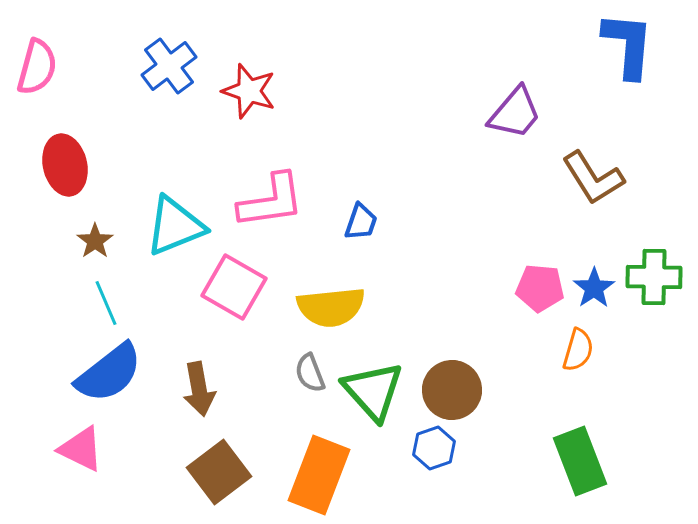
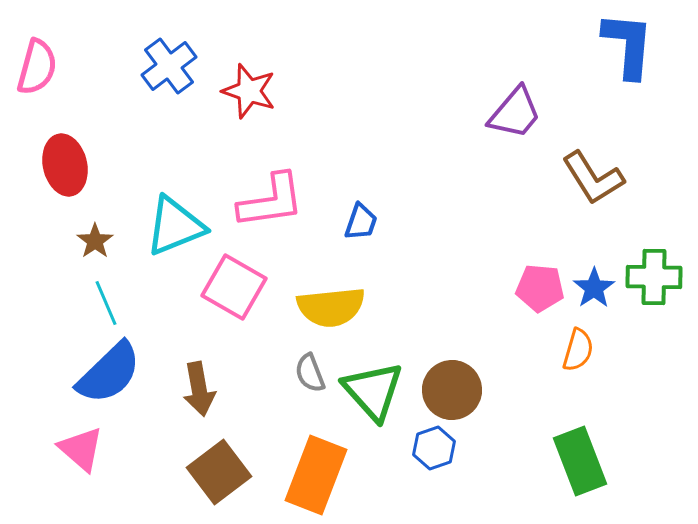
blue semicircle: rotated 6 degrees counterclockwise
pink triangle: rotated 15 degrees clockwise
orange rectangle: moved 3 px left
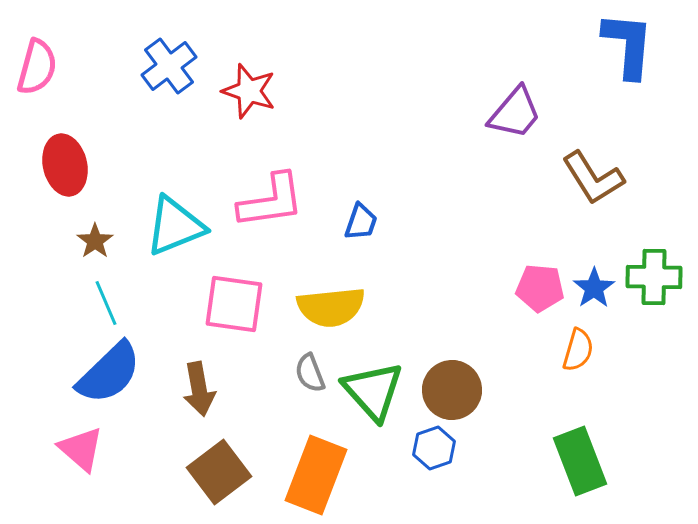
pink square: moved 17 px down; rotated 22 degrees counterclockwise
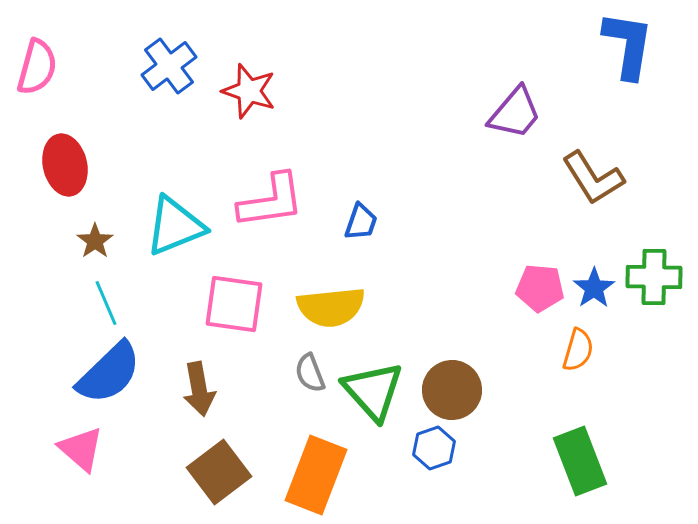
blue L-shape: rotated 4 degrees clockwise
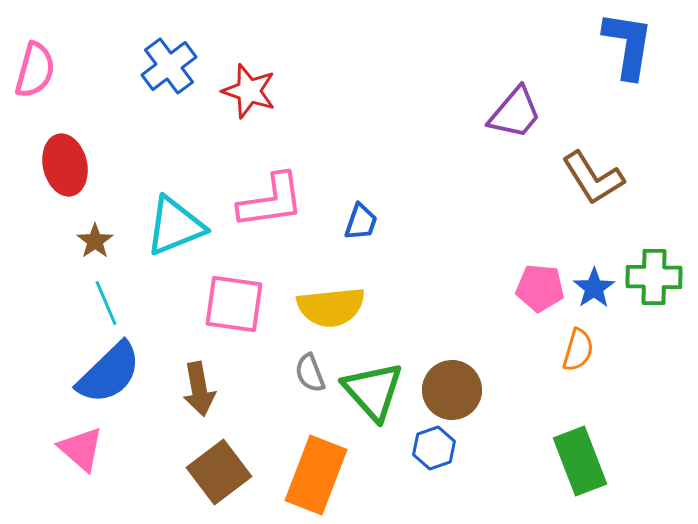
pink semicircle: moved 2 px left, 3 px down
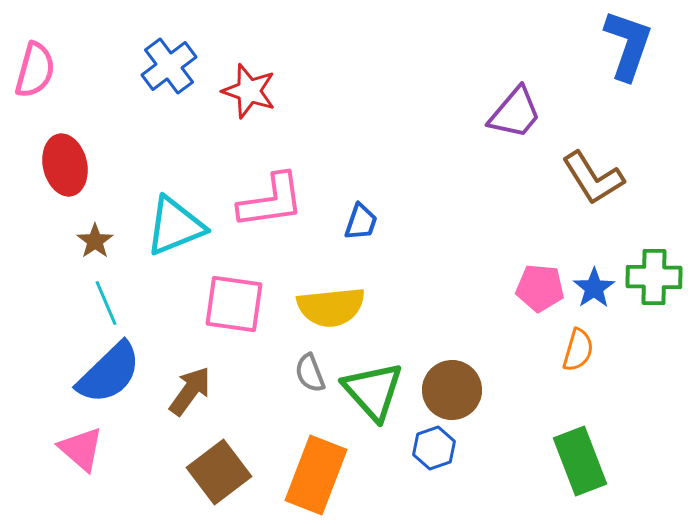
blue L-shape: rotated 10 degrees clockwise
brown arrow: moved 9 px left, 2 px down; rotated 134 degrees counterclockwise
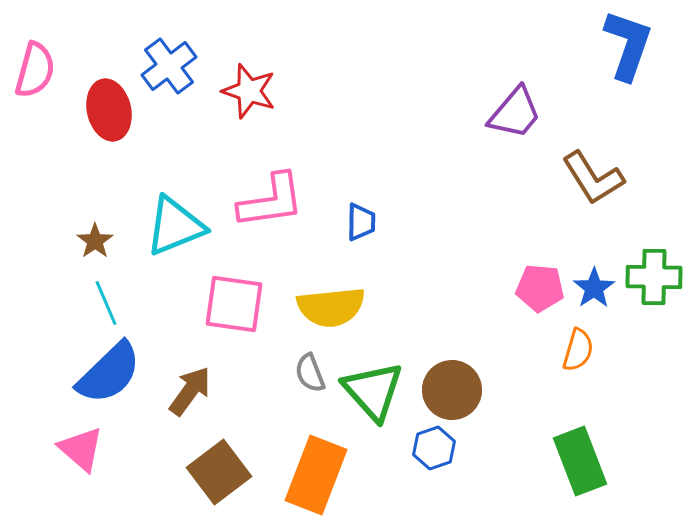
red ellipse: moved 44 px right, 55 px up
blue trapezoid: rotated 18 degrees counterclockwise
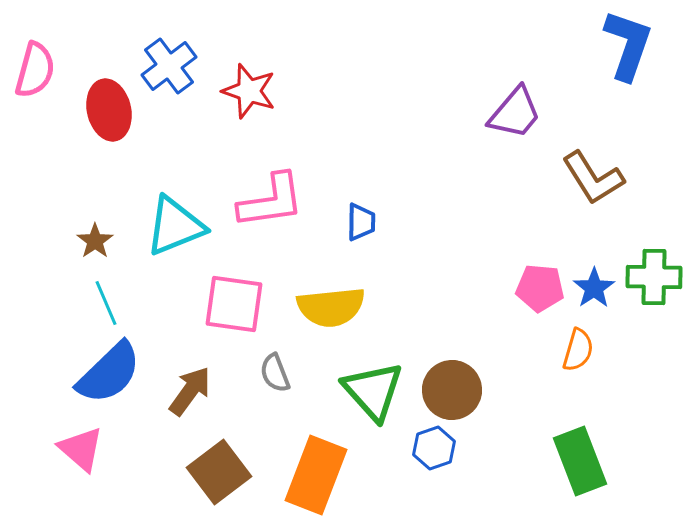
gray semicircle: moved 35 px left
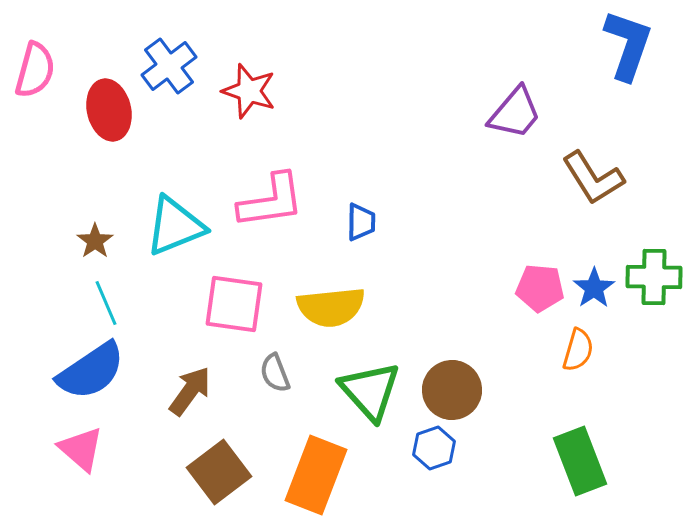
blue semicircle: moved 18 px left, 2 px up; rotated 10 degrees clockwise
green triangle: moved 3 px left
